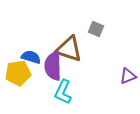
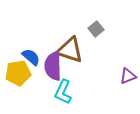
gray square: rotated 28 degrees clockwise
brown triangle: moved 1 px right, 1 px down
blue semicircle: rotated 24 degrees clockwise
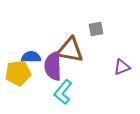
gray square: rotated 28 degrees clockwise
brown triangle: rotated 8 degrees counterclockwise
blue semicircle: rotated 42 degrees counterclockwise
purple triangle: moved 6 px left, 9 px up
cyan L-shape: rotated 15 degrees clockwise
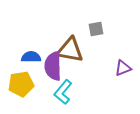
purple triangle: moved 1 px right, 1 px down
yellow pentagon: moved 3 px right, 11 px down
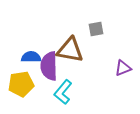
purple semicircle: moved 4 px left
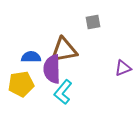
gray square: moved 3 px left, 7 px up
brown triangle: moved 6 px left; rotated 20 degrees counterclockwise
purple semicircle: moved 3 px right, 3 px down
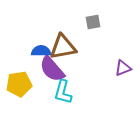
brown triangle: moved 1 px left, 3 px up
blue semicircle: moved 10 px right, 6 px up
purple semicircle: rotated 40 degrees counterclockwise
yellow pentagon: moved 2 px left
cyan L-shape: rotated 25 degrees counterclockwise
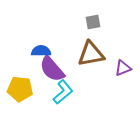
brown triangle: moved 28 px right, 7 px down
yellow pentagon: moved 1 px right, 5 px down; rotated 15 degrees clockwise
cyan L-shape: rotated 145 degrees counterclockwise
